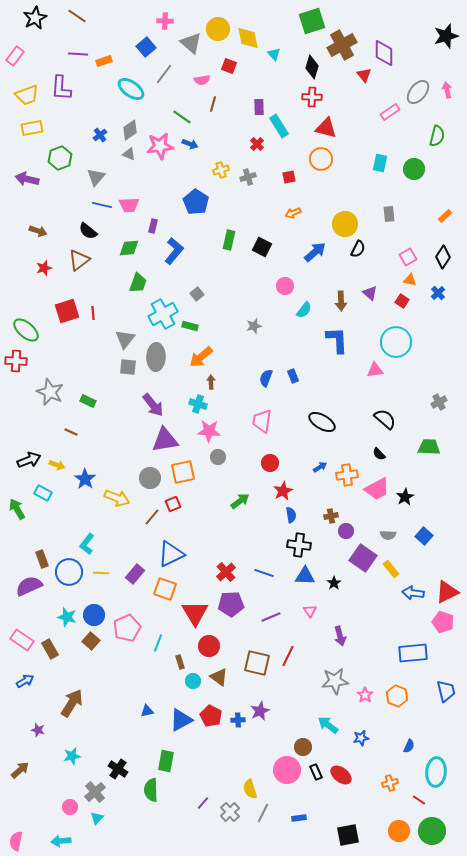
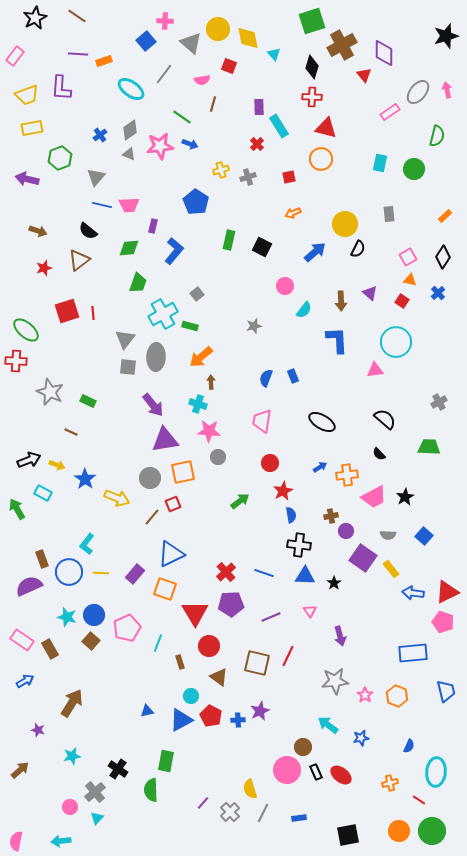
blue square at (146, 47): moved 6 px up
pink trapezoid at (377, 489): moved 3 px left, 8 px down
cyan circle at (193, 681): moved 2 px left, 15 px down
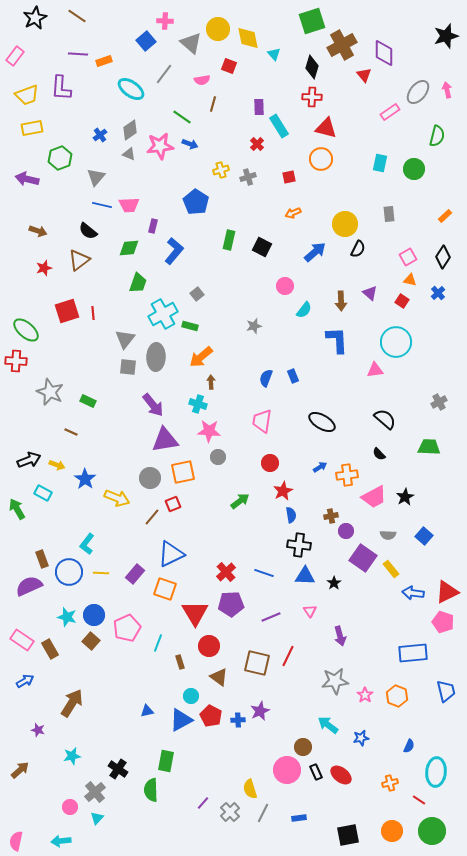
orange circle at (399, 831): moved 7 px left
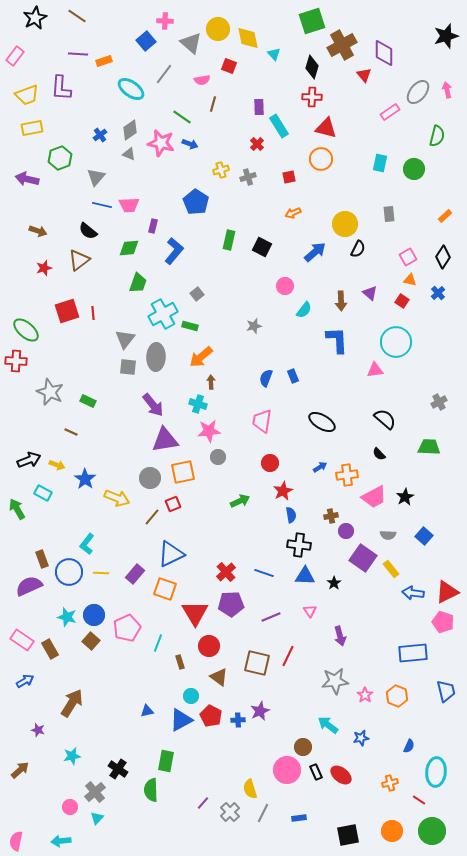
pink star at (160, 146): moved 1 px right, 3 px up; rotated 20 degrees clockwise
pink star at (209, 431): rotated 10 degrees counterclockwise
green arrow at (240, 501): rotated 12 degrees clockwise
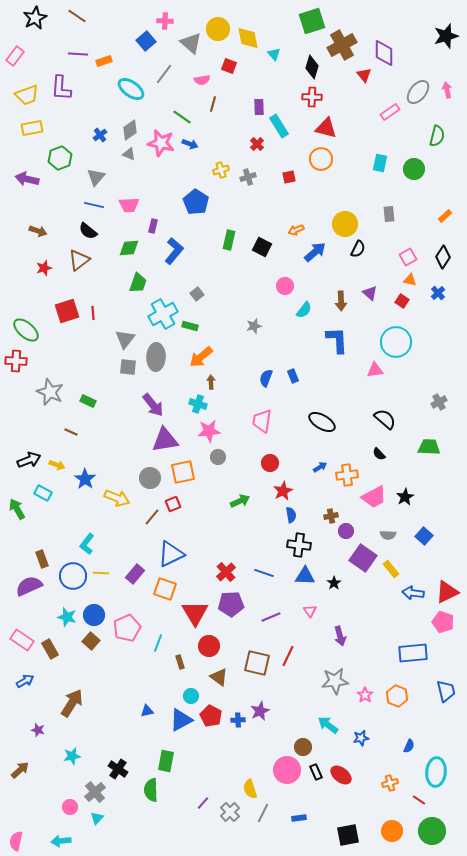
blue line at (102, 205): moved 8 px left
orange arrow at (293, 213): moved 3 px right, 17 px down
blue circle at (69, 572): moved 4 px right, 4 px down
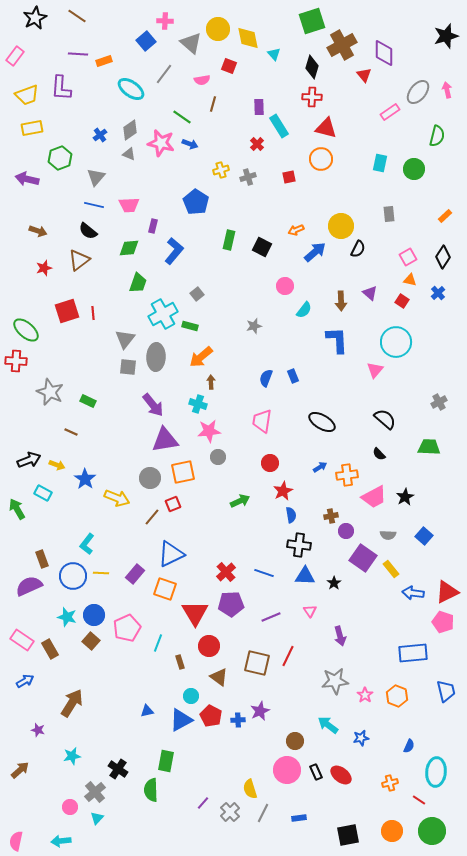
yellow circle at (345, 224): moved 4 px left, 2 px down
pink triangle at (375, 370): rotated 42 degrees counterclockwise
brown circle at (303, 747): moved 8 px left, 6 px up
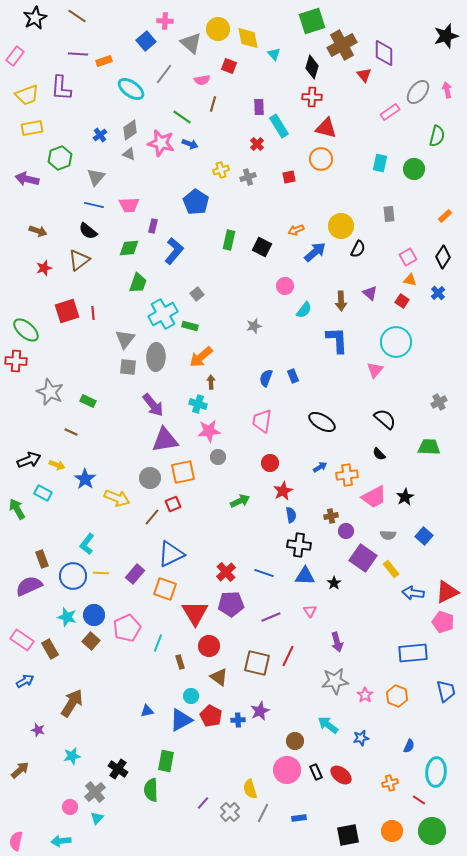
purple arrow at (340, 636): moved 3 px left, 6 px down
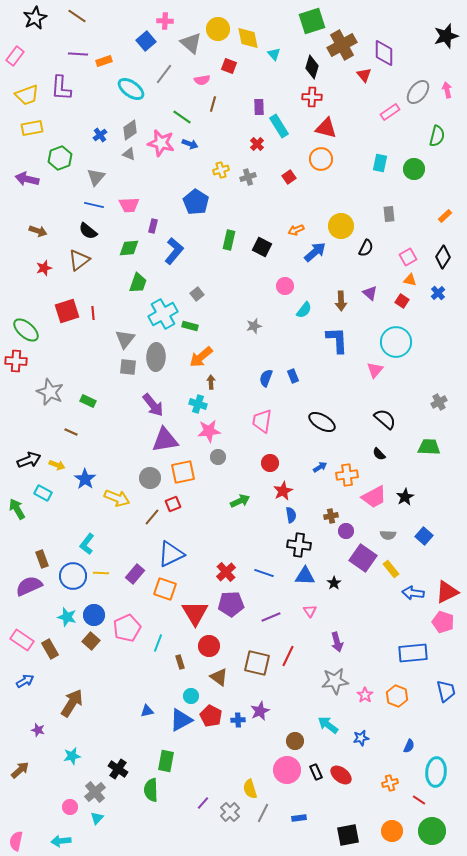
red square at (289, 177): rotated 24 degrees counterclockwise
black semicircle at (358, 249): moved 8 px right, 1 px up
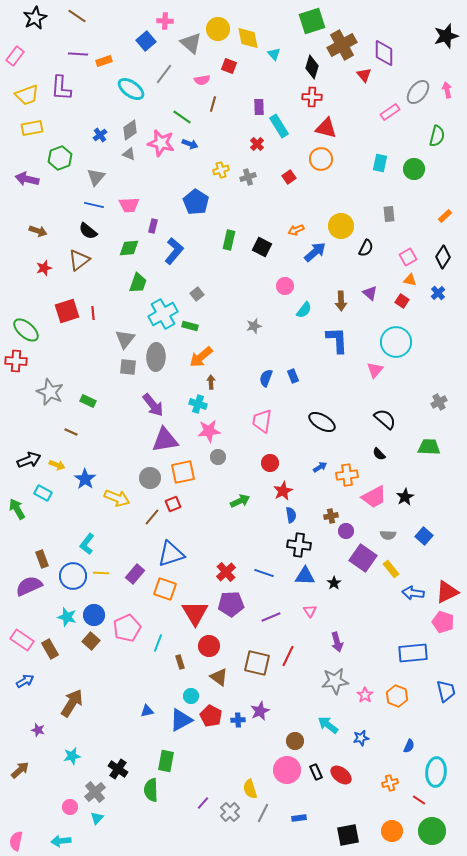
blue triangle at (171, 554): rotated 8 degrees clockwise
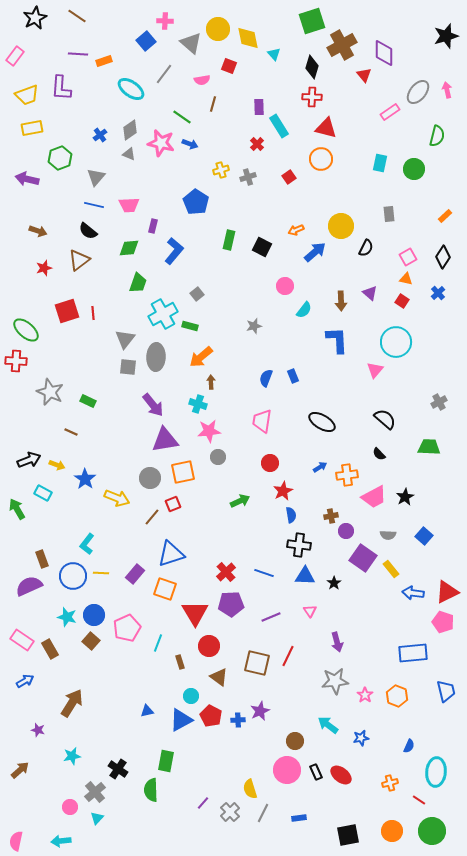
orange triangle at (410, 280): moved 4 px left, 1 px up
